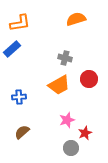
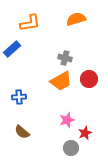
orange L-shape: moved 10 px right
orange trapezoid: moved 2 px right, 4 px up
brown semicircle: rotated 98 degrees counterclockwise
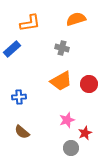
gray cross: moved 3 px left, 10 px up
red circle: moved 5 px down
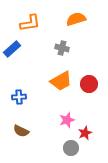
brown semicircle: moved 1 px left, 1 px up; rotated 14 degrees counterclockwise
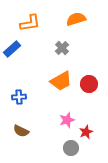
gray cross: rotated 32 degrees clockwise
red star: moved 1 px right, 1 px up
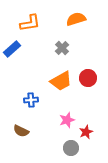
red circle: moved 1 px left, 6 px up
blue cross: moved 12 px right, 3 px down
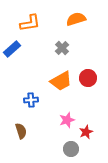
brown semicircle: rotated 133 degrees counterclockwise
gray circle: moved 1 px down
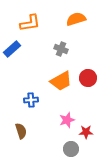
gray cross: moved 1 px left, 1 px down; rotated 24 degrees counterclockwise
red star: rotated 24 degrees clockwise
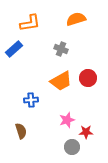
blue rectangle: moved 2 px right
gray circle: moved 1 px right, 2 px up
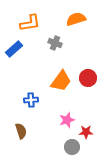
gray cross: moved 6 px left, 6 px up
orange trapezoid: rotated 25 degrees counterclockwise
